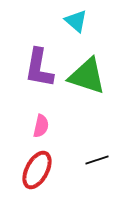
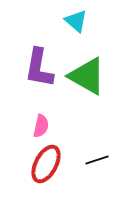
green triangle: rotated 12 degrees clockwise
red ellipse: moved 9 px right, 6 px up
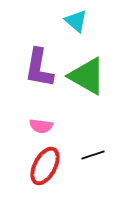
pink semicircle: rotated 85 degrees clockwise
black line: moved 4 px left, 5 px up
red ellipse: moved 1 px left, 2 px down
